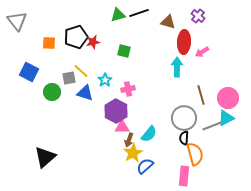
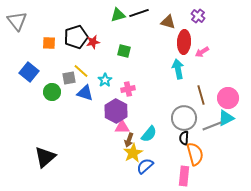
cyan arrow: moved 1 px right, 2 px down; rotated 12 degrees counterclockwise
blue square: rotated 12 degrees clockwise
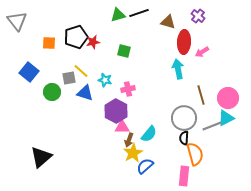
cyan star: rotated 24 degrees counterclockwise
black triangle: moved 4 px left
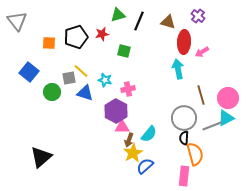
black line: moved 8 px down; rotated 48 degrees counterclockwise
red star: moved 9 px right, 8 px up
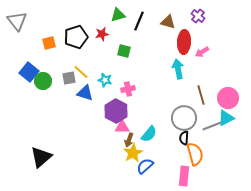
orange square: rotated 16 degrees counterclockwise
yellow line: moved 1 px down
green circle: moved 9 px left, 11 px up
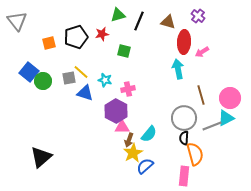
pink circle: moved 2 px right
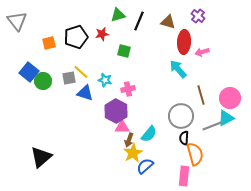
pink arrow: rotated 16 degrees clockwise
cyan arrow: rotated 30 degrees counterclockwise
gray circle: moved 3 px left, 2 px up
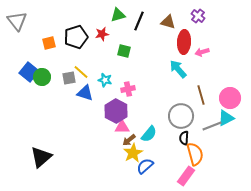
green circle: moved 1 px left, 4 px up
brown arrow: rotated 32 degrees clockwise
pink rectangle: moved 2 px right; rotated 30 degrees clockwise
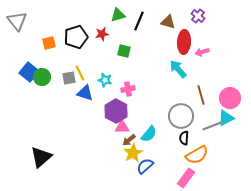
yellow line: moved 1 px left, 1 px down; rotated 21 degrees clockwise
orange semicircle: moved 2 px right, 1 px down; rotated 75 degrees clockwise
pink rectangle: moved 2 px down
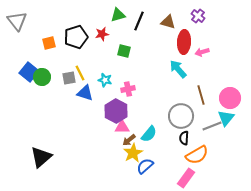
cyan triangle: rotated 24 degrees counterclockwise
